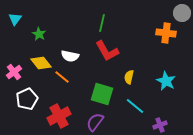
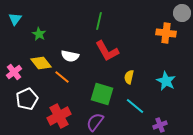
green line: moved 3 px left, 2 px up
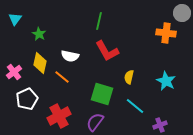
yellow diamond: moved 1 px left; rotated 50 degrees clockwise
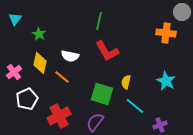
gray circle: moved 1 px up
yellow semicircle: moved 3 px left, 5 px down
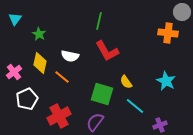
orange cross: moved 2 px right
yellow semicircle: rotated 48 degrees counterclockwise
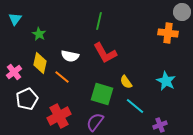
red L-shape: moved 2 px left, 2 px down
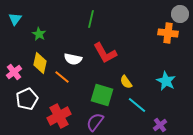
gray circle: moved 2 px left, 2 px down
green line: moved 8 px left, 2 px up
white semicircle: moved 3 px right, 3 px down
green square: moved 1 px down
cyan line: moved 2 px right, 1 px up
purple cross: rotated 16 degrees counterclockwise
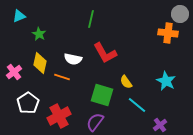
cyan triangle: moved 4 px right, 3 px up; rotated 32 degrees clockwise
orange line: rotated 21 degrees counterclockwise
white pentagon: moved 1 px right, 4 px down; rotated 10 degrees counterclockwise
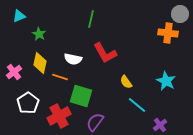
orange line: moved 2 px left
green square: moved 21 px left, 1 px down
